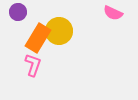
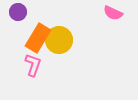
yellow circle: moved 9 px down
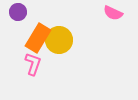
pink L-shape: moved 1 px up
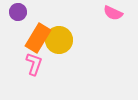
pink L-shape: moved 1 px right
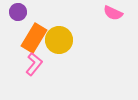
orange rectangle: moved 4 px left
pink L-shape: rotated 20 degrees clockwise
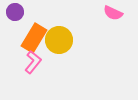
purple circle: moved 3 px left
pink L-shape: moved 1 px left, 2 px up
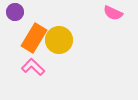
pink L-shape: moved 5 px down; rotated 85 degrees counterclockwise
